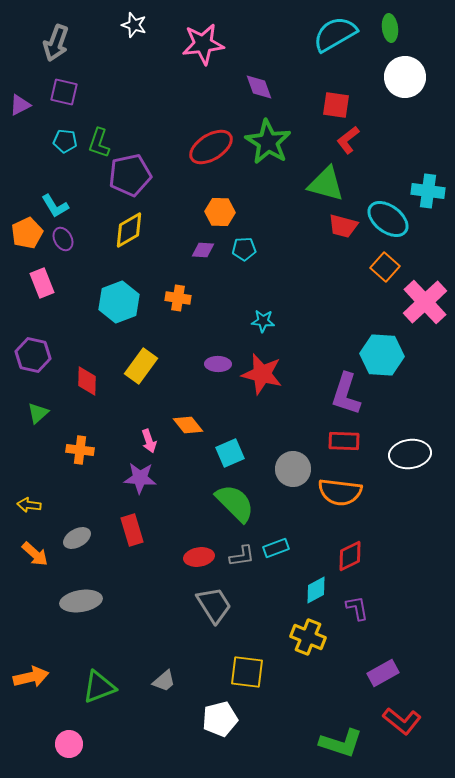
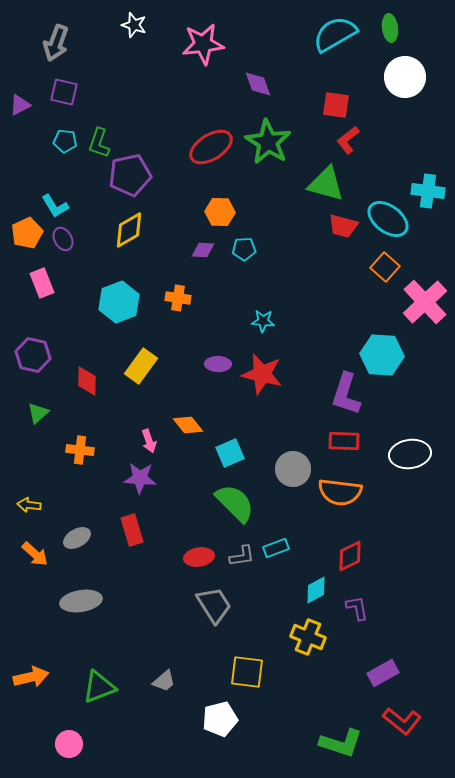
purple diamond at (259, 87): moved 1 px left, 3 px up
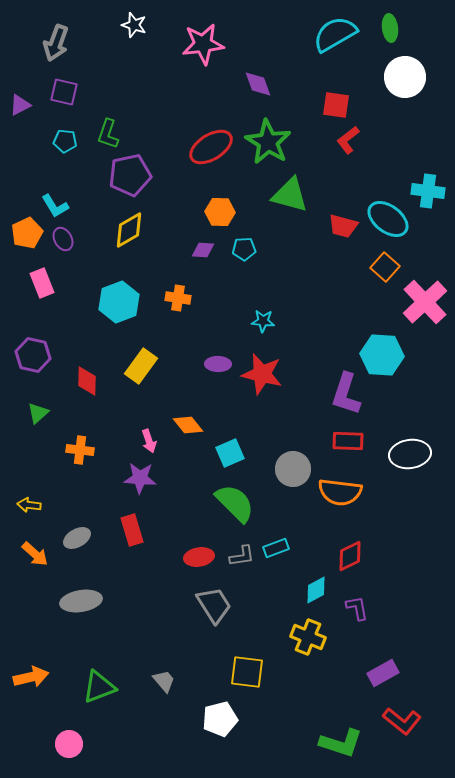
green L-shape at (99, 143): moved 9 px right, 9 px up
green triangle at (326, 184): moved 36 px left, 11 px down
red rectangle at (344, 441): moved 4 px right
gray trapezoid at (164, 681): rotated 90 degrees counterclockwise
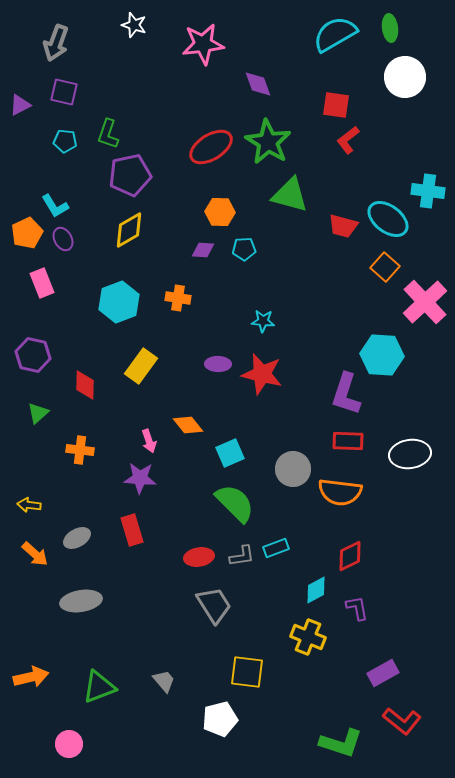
red diamond at (87, 381): moved 2 px left, 4 px down
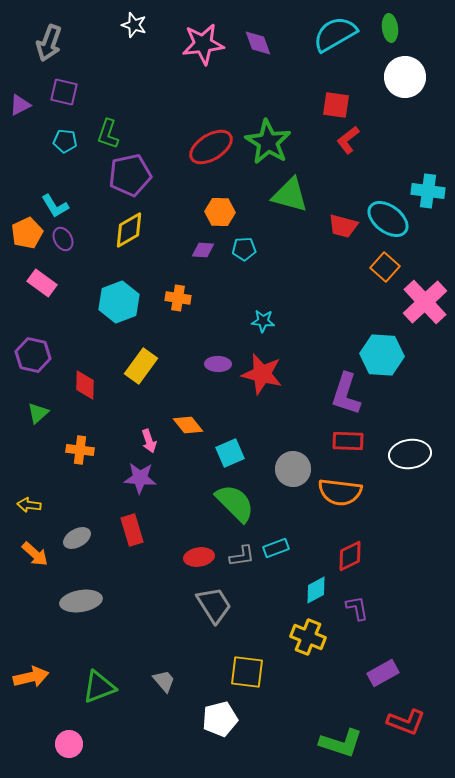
gray arrow at (56, 43): moved 7 px left
purple diamond at (258, 84): moved 41 px up
pink rectangle at (42, 283): rotated 32 degrees counterclockwise
red L-shape at (402, 721): moved 4 px right, 1 px down; rotated 18 degrees counterclockwise
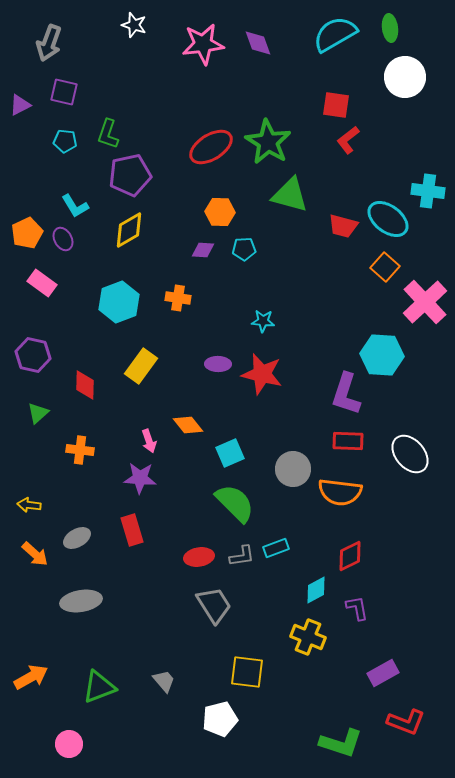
cyan L-shape at (55, 206): moved 20 px right
white ellipse at (410, 454): rotated 57 degrees clockwise
orange arrow at (31, 677): rotated 16 degrees counterclockwise
